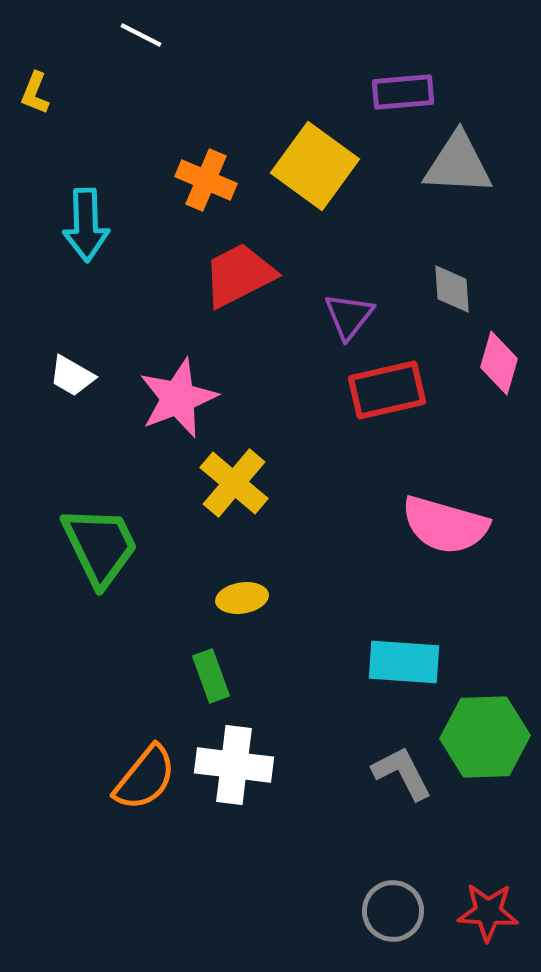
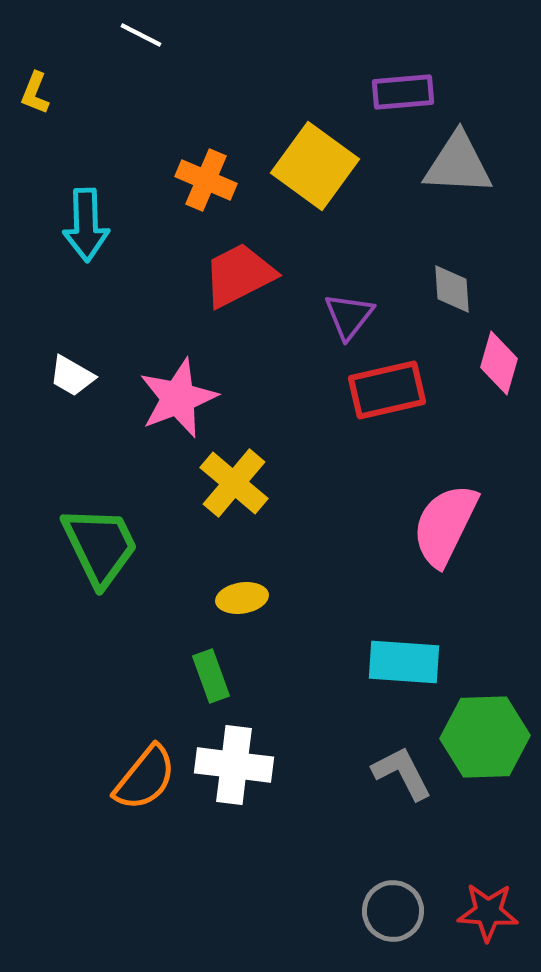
pink semicircle: rotated 100 degrees clockwise
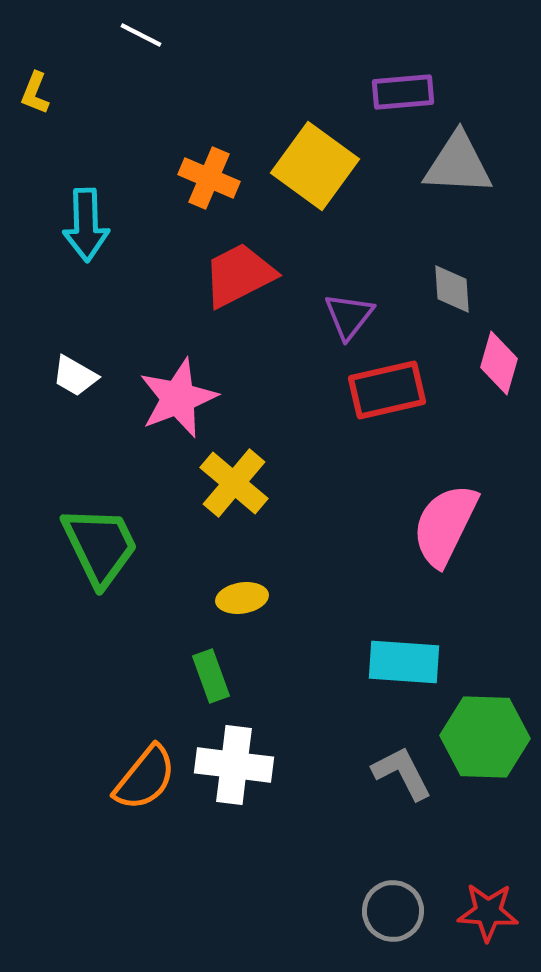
orange cross: moved 3 px right, 2 px up
white trapezoid: moved 3 px right
green hexagon: rotated 4 degrees clockwise
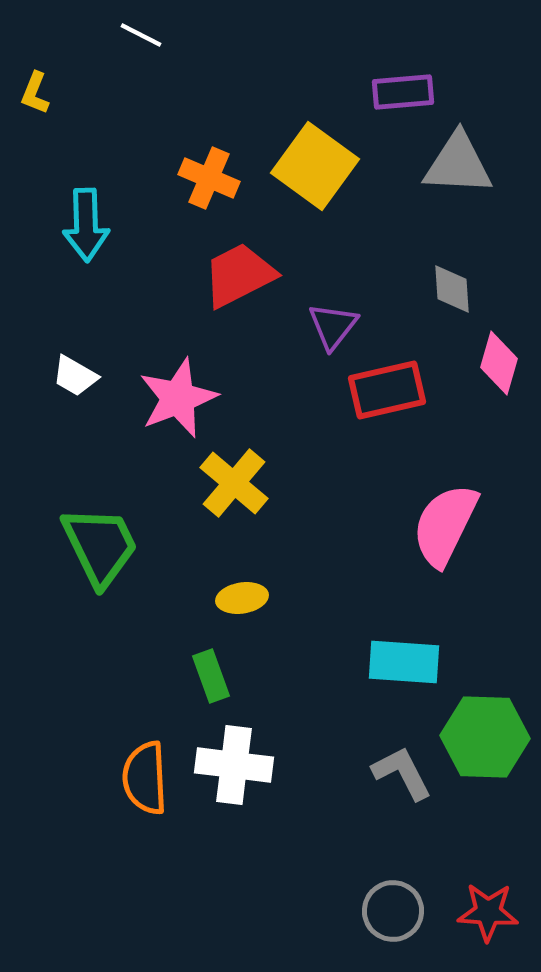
purple triangle: moved 16 px left, 10 px down
orange semicircle: rotated 138 degrees clockwise
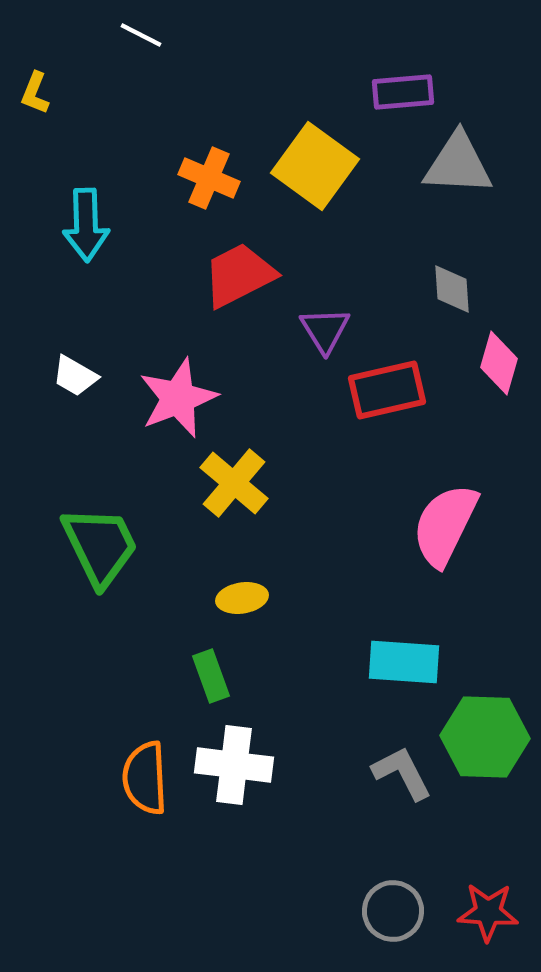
purple triangle: moved 8 px left, 4 px down; rotated 10 degrees counterclockwise
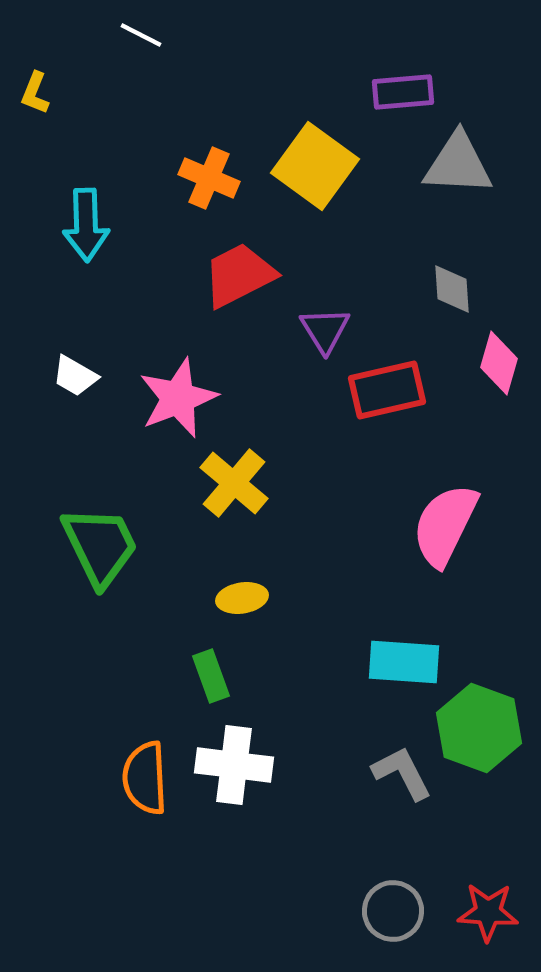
green hexagon: moved 6 px left, 9 px up; rotated 18 degrees clockwise
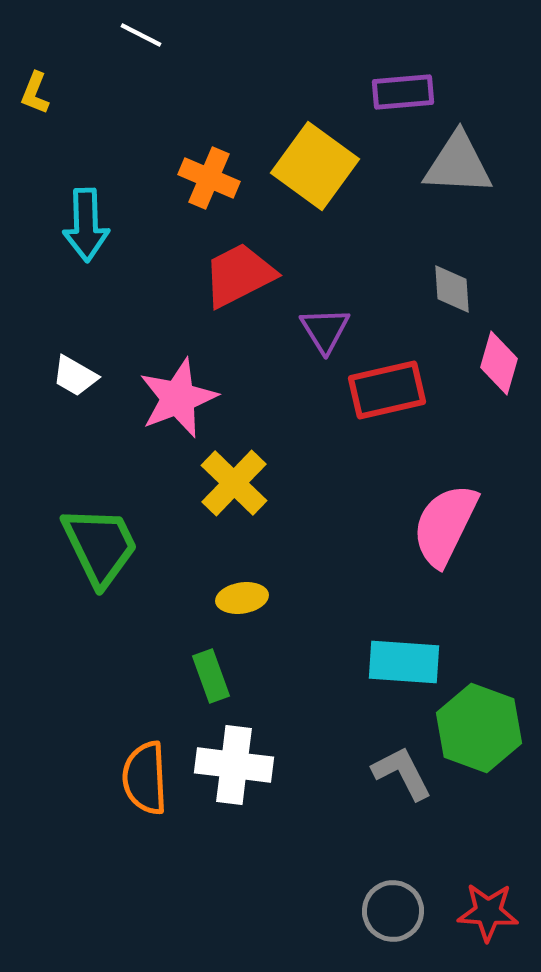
yellow cross: rotated 4 degrees clockwise
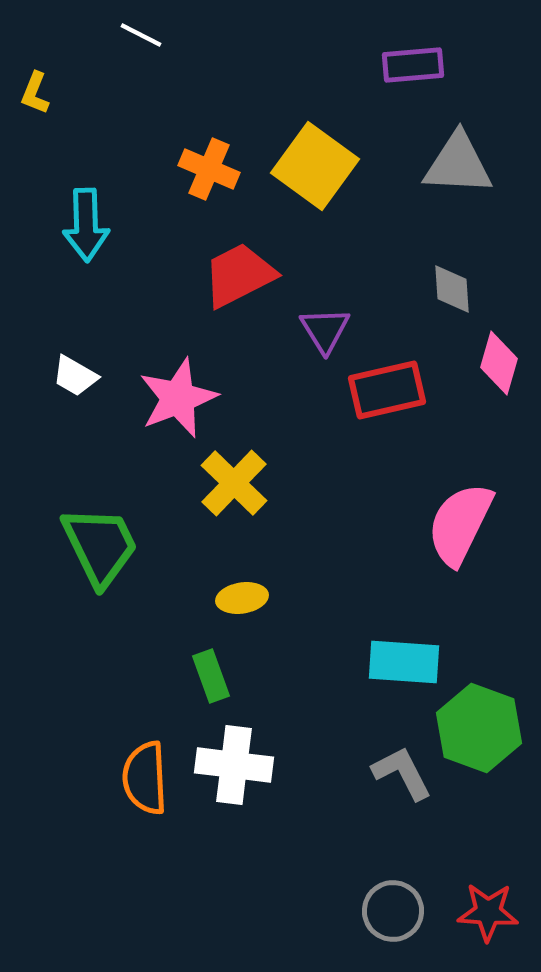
purple rectangle: moved 10 px right, 27 px up
orange cross: moved 9 px up
pink semicircle: moved 15 px right, 1 px up
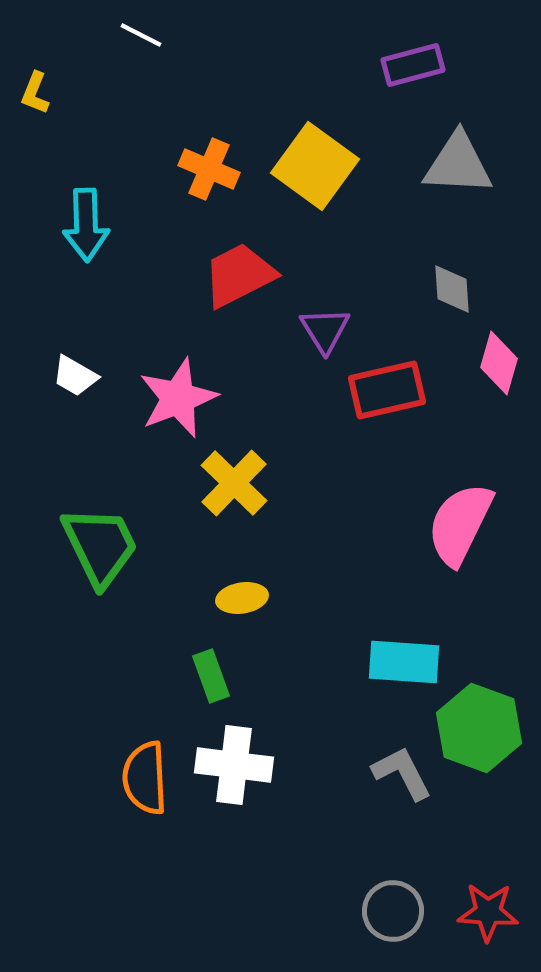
purple rectangle: rotated 10 degrees counterclockwise
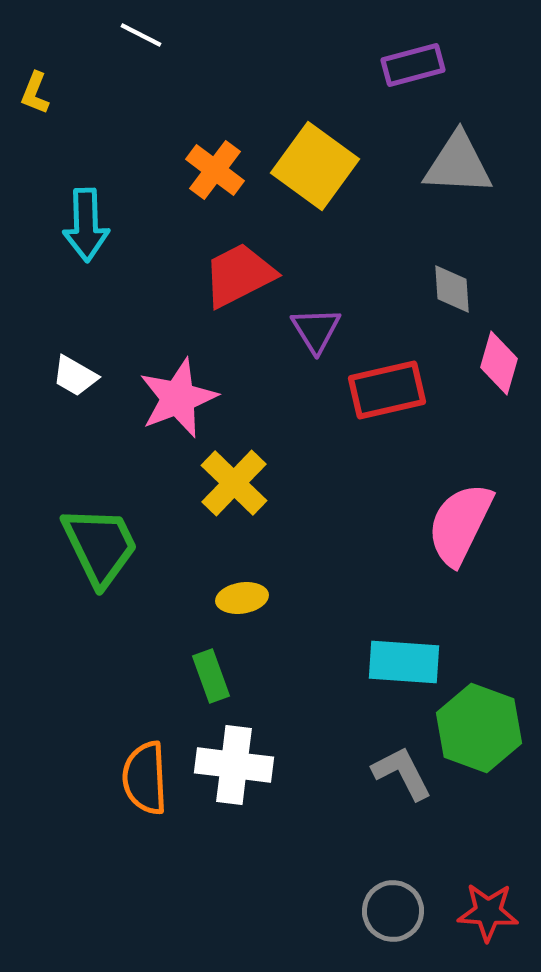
orange cross: moved 6 px right, 1 px down; rotated 14 degrees clockwise
purple triangle: moved 9 px left
